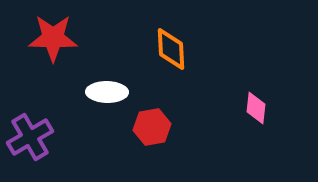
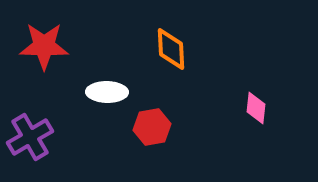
red star: moved 9 px left, 8 px down
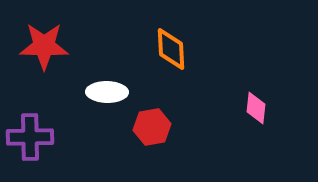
purple cross: rotated 30 degrees clockwise
